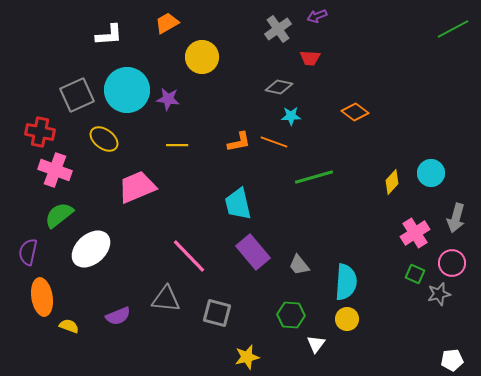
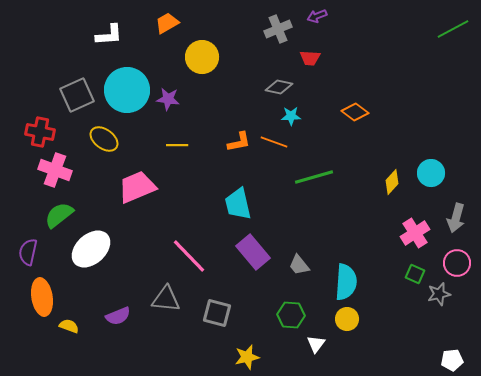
gray cross at (278, 29): rotated 12 degrees clockwise
pink circle at (452, 263): moved 5 px right
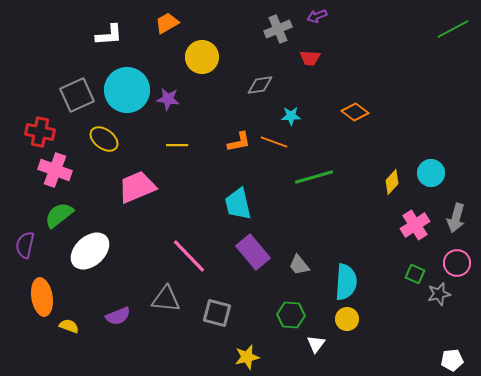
gray diamond at (279, 87): moved 19 px left, 2 px up; rotated 20 degrees counterclockwise
pink cross at (415, 233): moved 8 px up
white ellipse at (91, 249): moved 1 px left, 2 px down
purple semicircle at (28, 252): moved 3 px left, 7 px up
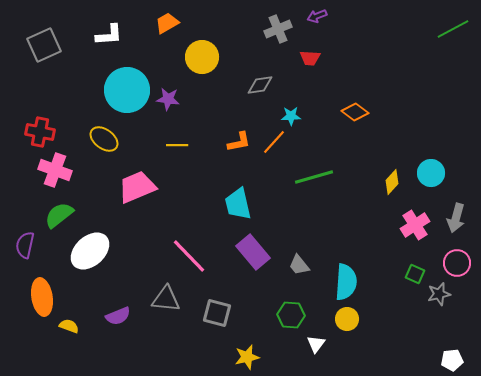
gray square at (77, 95): moved 33 px left, 50 px up
orange line at (274, 142): rotated 68 degrees counterclockwise
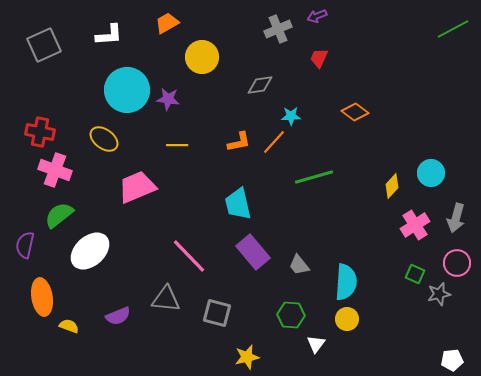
red trapezoid at (310, 58): moved 9 px right; rotated 110 degrees clockwise
yellow diamond at (392, 182): moved 4 px down
